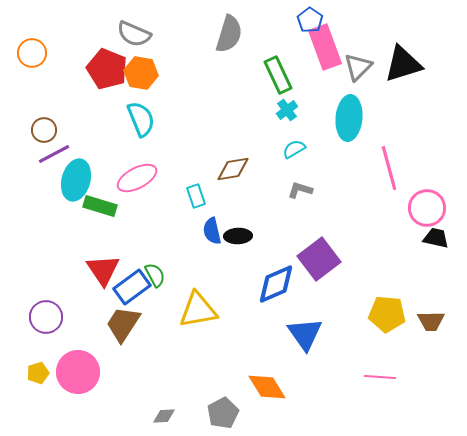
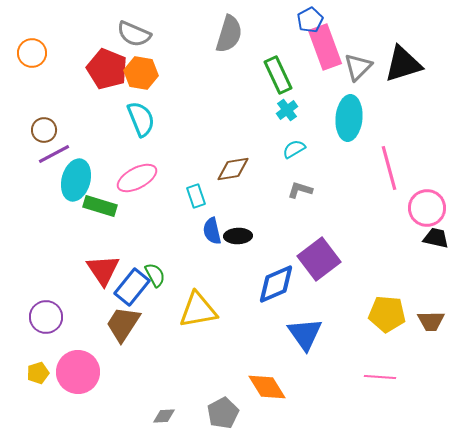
blue pentagon at (310, 20): rotated 10 degrees clockwise
blue rectangle at (132, 287): rotated 15 degrees counterclockwise
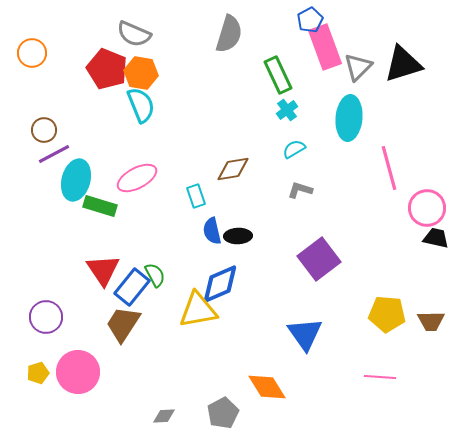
cyan semicircle at (141, 119): moved 14 px up
blue diamond at (276, 284): moved 56 px left
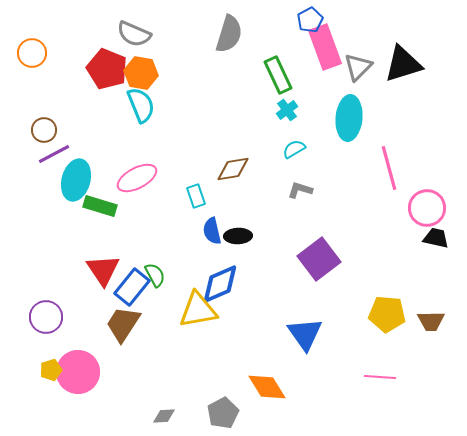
yellow pentagon at (38, 373): moved 13 px right, 3 px up
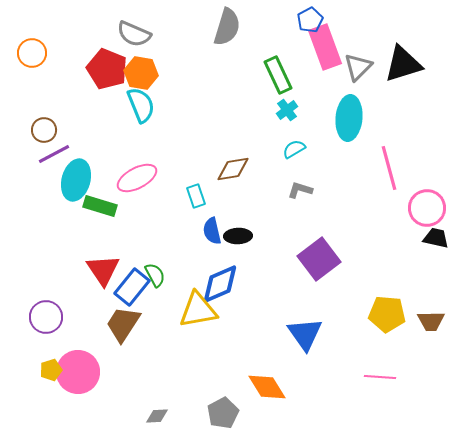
gray semicircle at (229, 34): moved 2 px left, 7 px up
gray diamond at (164, 416): moved 7 px left
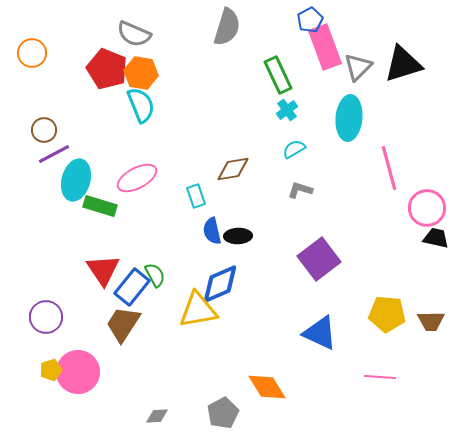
blue triangle at (305, 334): moved 15 px right, 1 px up; rotated 30 degrees counterclockwise
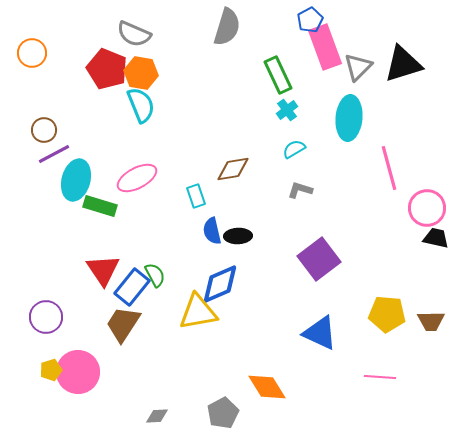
yellow triangle at (198, 310): moved 2 px down
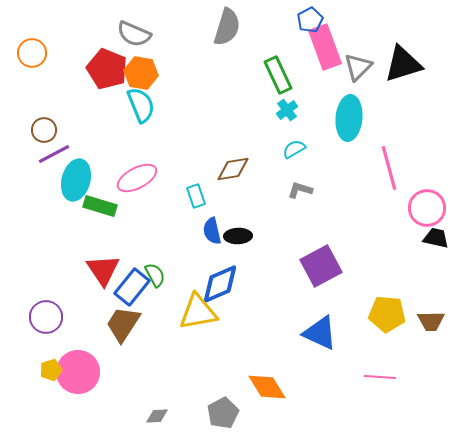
purple square at (319, 259): moved 2 px right, 7 px down; rotated 9 degrees clockwise
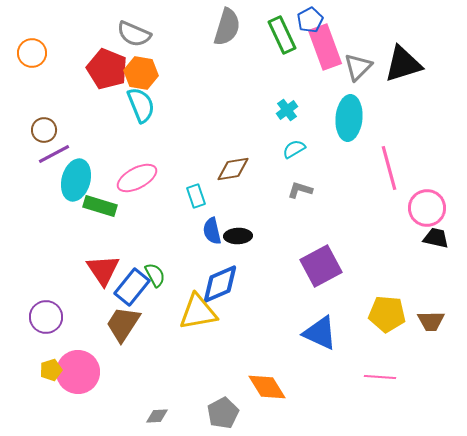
green rectangle at (278, 75): moved 4 px right, 40 px up
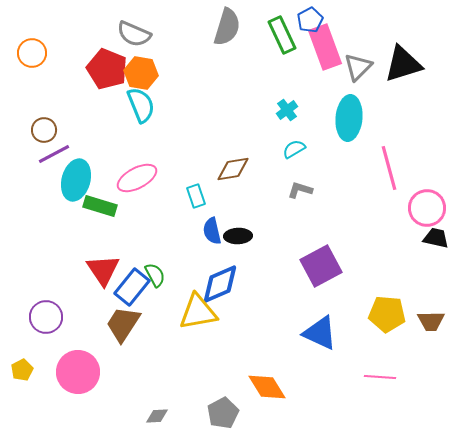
yellow pentagon at (51, 370): moved 29 px left; rotated 10 degrees counterclockwise
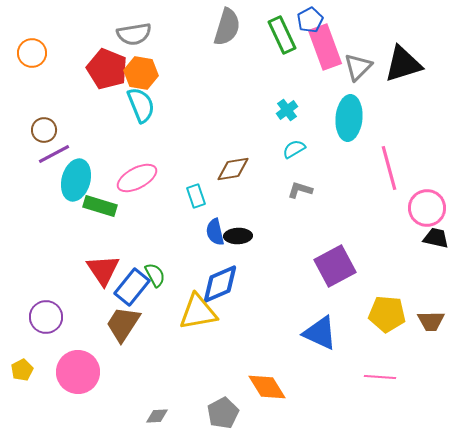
gray semicircle at (134, 34): rotated 32 degrees counterclockwise
blue semicircle at (212, 231): moved 3 px right, 1 px down
purple square at (321, 266): moved 14 px right
